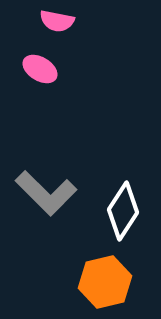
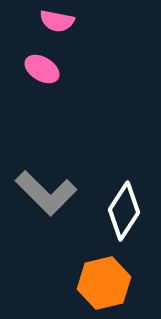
pink ellipse: moved 2 px right
white diamond: moved 1 px right
orange hexagon: moved 1 px left, 1 px down
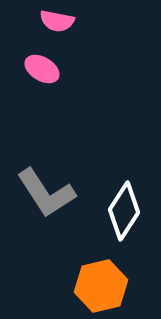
gray L-shape: rotated 12 degrees clockwise
orange hexagon: moved 3 px left, 3 px down
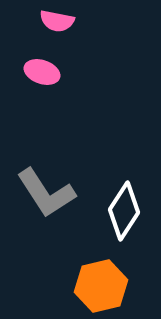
pink ellipse: moved 3 px down; rotated 12 degrees counterclockwise
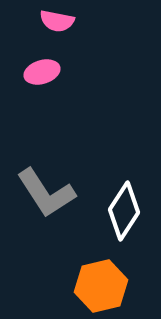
pink ellipse: rotated 36 degrees counterclockwise
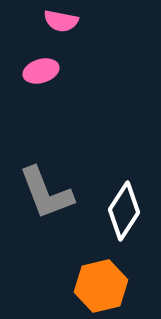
pink semicircle: moved 4 px right
pink ellipse: moved 1 px left, 1 px up
gray L-shape: rotated 12 degrees clockwise
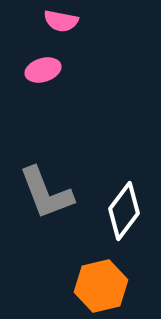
pink ellipse: moved 2 px right, 1 px up
white diamond: rotated 4 degrees clockwise
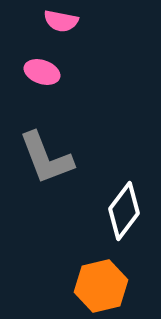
pink ellipse: moved 1 px left, 2 px down; rotated 36 degrees clockwise
gray L-shape: moved 35 px up
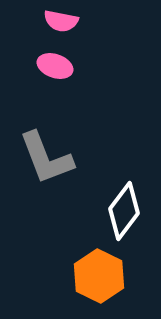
pink ellipse: moved 13 px right, 6 px up
orange hexagon: moved 2 px left, 10 px up; rotated 21 degrees counterclockwise
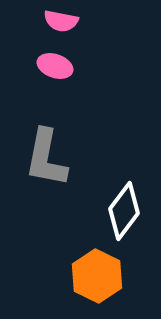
gray L-shape: rotated 32 degrees clockwise
orange hexagon: moved 2 px left
